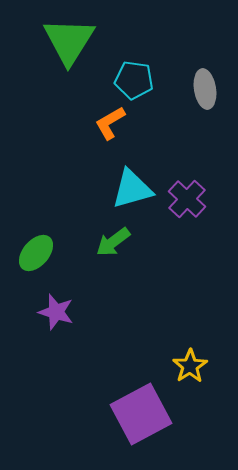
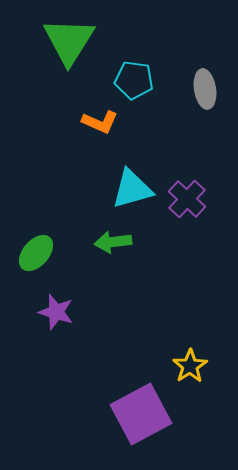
orange L-shape: moved 10 px left, 1 px up; rotated 126 degrees counterclockwise
green arrow: rotated 30 degrees clockwise
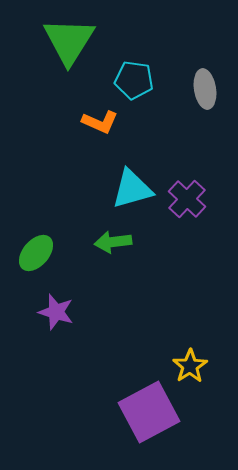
purple square: moved 8 px right, 2 px up
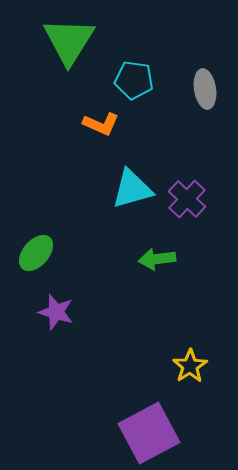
orange L-shape: moved 1 px right, 2 px down
green arrow: moved 44 px right, 17 px down
purple square: moved 21 px down
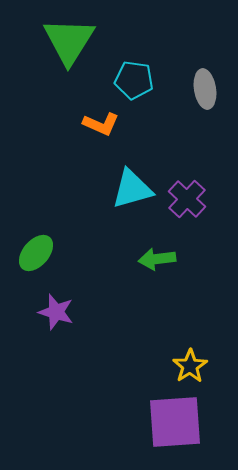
purple square: moved 26 px right, 11 px up; rotated 24 degrees clockwise
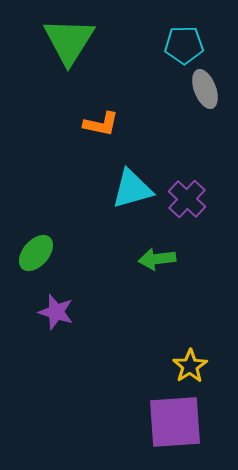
cyan pentagon: moved 50 px right, 35 px up; rotated 9 degrees counterclockwise
gray ellipse: rotated 12 degrees counterclockwise
orange L-shape: rotated 12 degrees counterclockwise
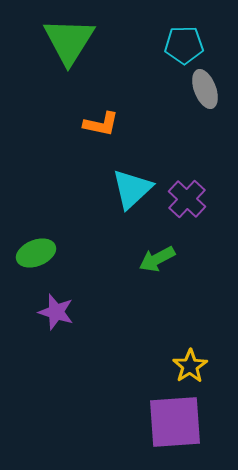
cyan triangle: rotated 27 degrees counterclockwise
green ellipse: rotated 27 degrees clockwise
green arrow: rotated 21 degrees counterclockwise
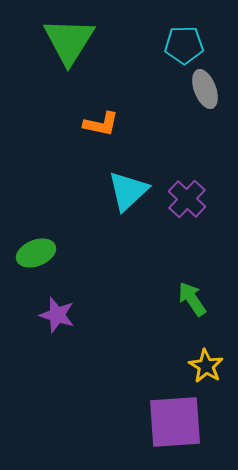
cyan triangle: moved 4 px left, 2 px down
green arrow: moved 35 px right, 40 px down; rotated 84 degrees clockwise
purple star: moved 1 px right, 3 px down
yellow star: moved 16 px right; rotated 8 degrees counterclockwise
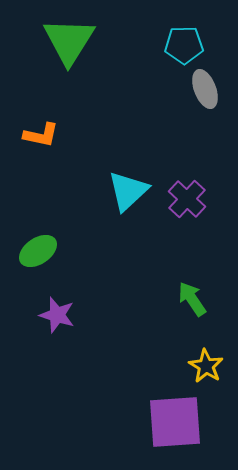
orange L-shape: moved 60 px left, 11 px down
green ellipse: moved 2 px right, 2 px up; rotated 12 degrees counterclockwise
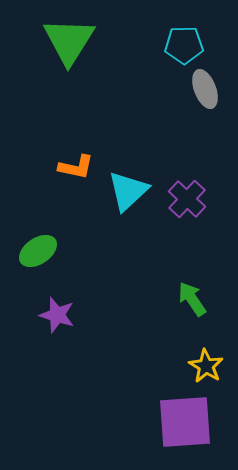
orange L-shape: moved 35 px right, 32 px down
purple square: moved 10 px right
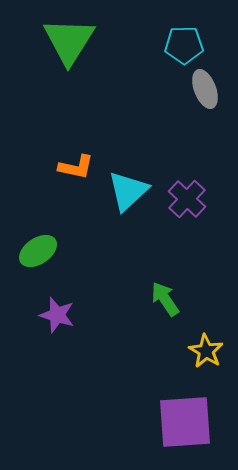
green arrow: moved 27 px left
yellow star: moved 15 px up
